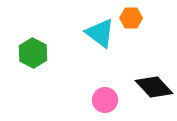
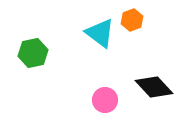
orange hexagon: moved 1 px right, 2 px down; rotated 20 degrees counterclockwise
green hexagon: rotated 20 degrees clockwise
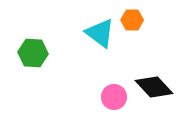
orange hexagon: rotated 20 degrees clockwise
green hexagon: rotated 16 degrees clockwise
pink circle: moved 9 px right, 3 px up
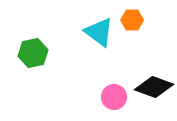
cyan triangle: moved 1 px left, 1 px up
green hexagon: rotated 16 degrees counterclockwise
black diamond: rotated 27 degrees counterclockwise
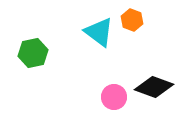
orange hexagon: rotated 20 degrees clockwise
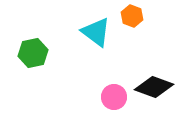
orange hexagon: moved 4 px up
cyan triangle: moved 3 px left
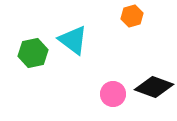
orange hexagon: rotated 25 degrees clockwise
cyan triangle: moved 23 px left, 8 px down
pink circle: moved 1 px left, 3 px up
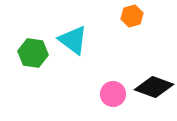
green hexagon: rotated 20 degrees clockwise
